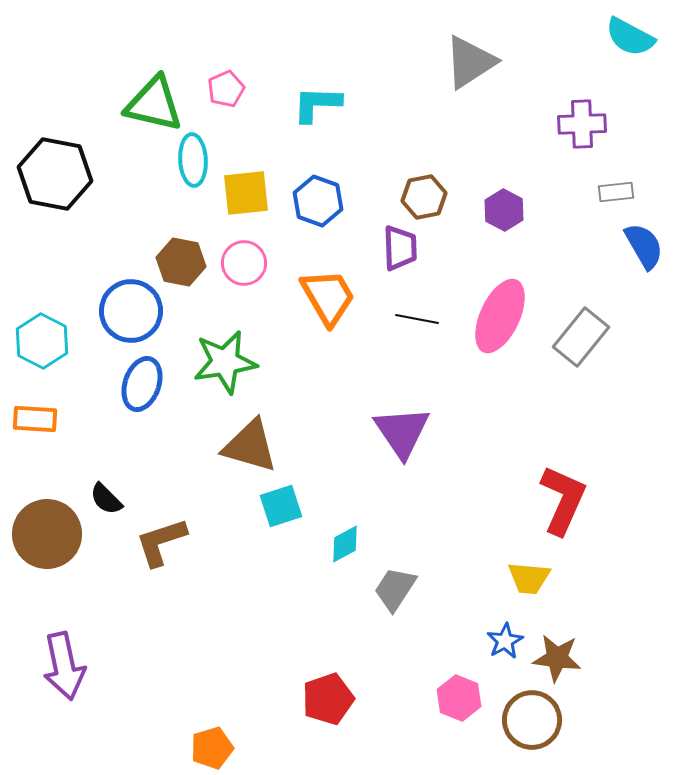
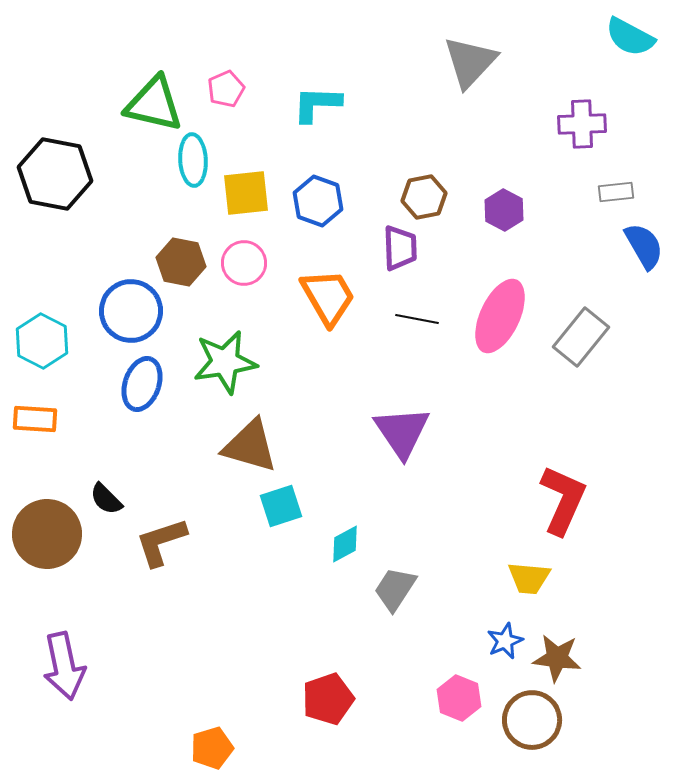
gray triangle at (470, 62): rotated 14 degrees counterclockwise
blue star at (505, 641): rotated 6 degrees clockwise
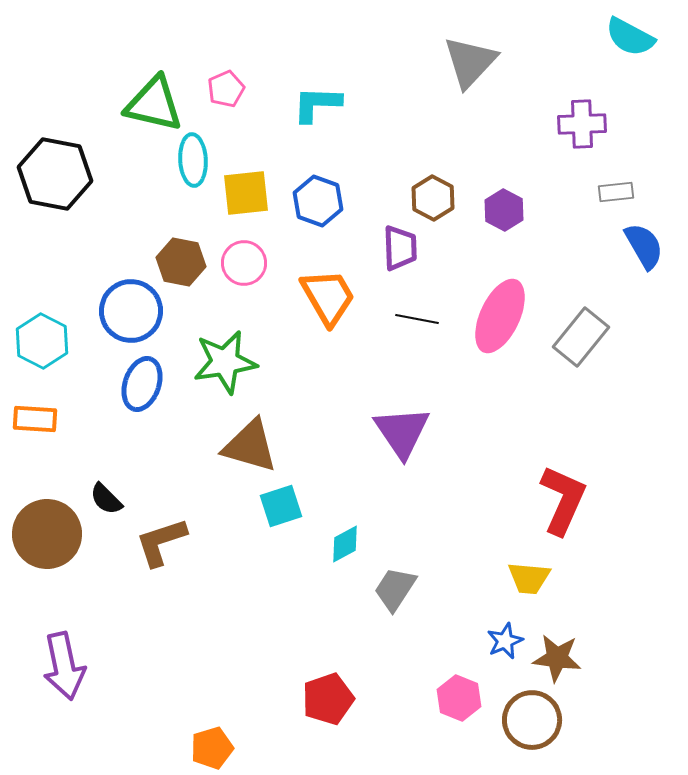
brown hexagon at (424, 197): moved 9 px right, 1 px down; rotated 21 degrees counterclockwise
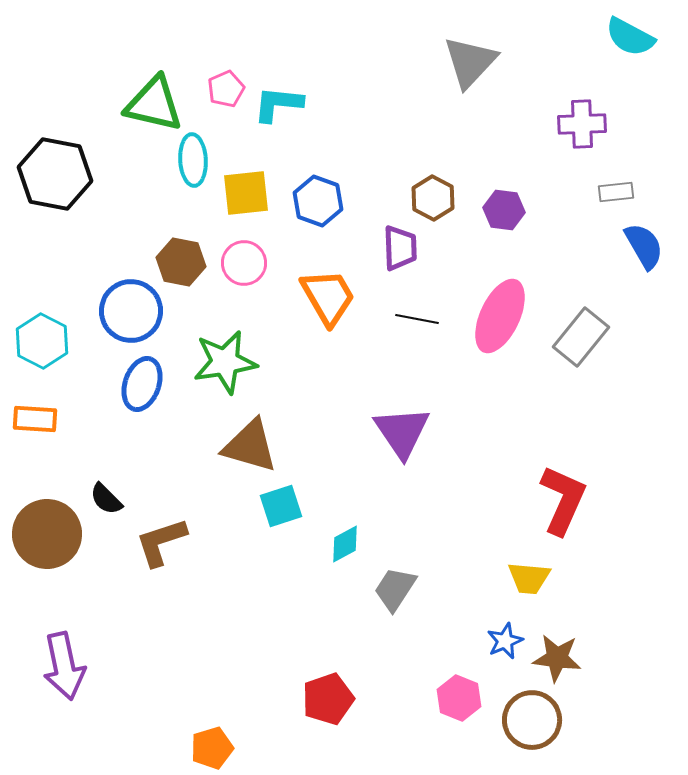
cyan L-shape at (317, 104): moved 39 px left; rotated 4 degrees clockwise
purple hexagon at (504, 210): rotated 21 degrees counterclockwise
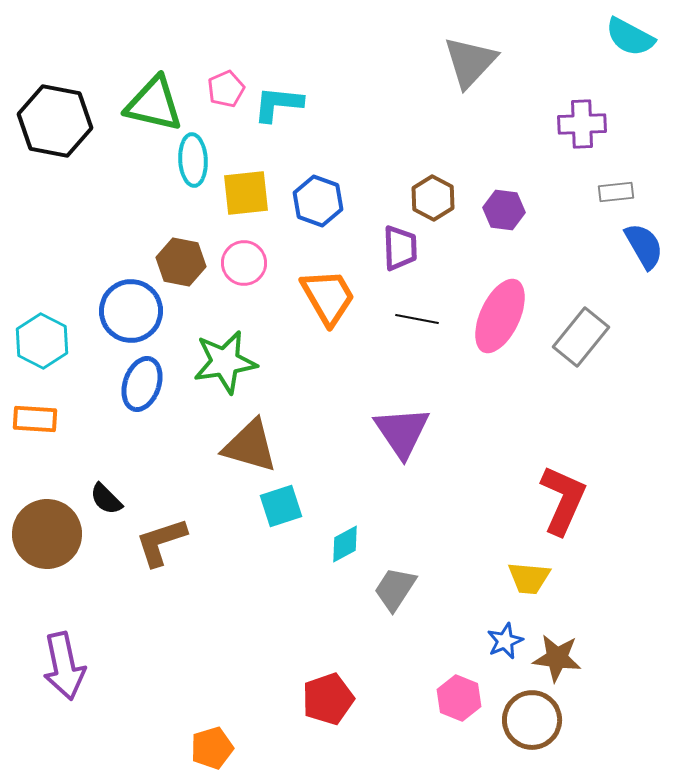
black hexagon at (55, 174): moved 53 px up
